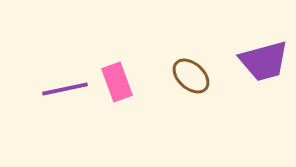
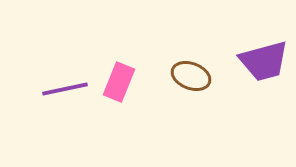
brown ellipse: rotated 21 degrees counterclockwise
pink rectangle: moved 2 px right; rotated 42 degrees clockwise
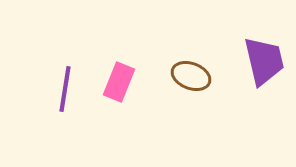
purple trapezoid: rotated 88 degrees counterclockwise
purple line: rotated 69 degrees counterclockwise
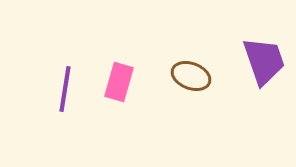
purple trapezoid: rotated 6 degrees counterclockwise
pink rectangle: rotated 6 degrees counterclockwise
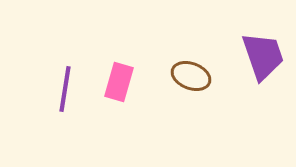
purple trapezoid: moved 1 px left, 5 px up
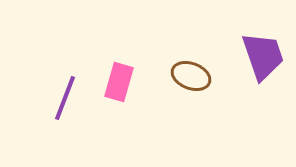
purple line: moved 9 px down; rotated 12 degrees clockwise
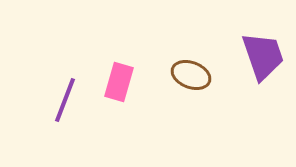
brown ellipse: moved 1 px up
purple line: moved 2 px down
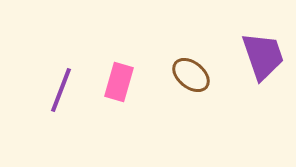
brown ellipse: rotated 18 degrees clockwise
purple line: moved 4 px left, 10 px up
